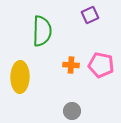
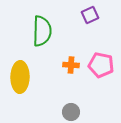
gray circle: moved 1 px left, 1 px down
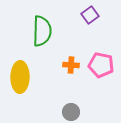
purple square: rotated 12 degrees counterclockwise
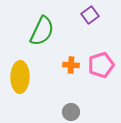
green semicircle: rotated 24 degrees clockwise
pink pentagon: rotated 30 degrees counterclockwise
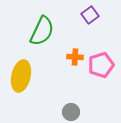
orange cross: moved 4 px right, 8 px up
yellow ellipse: moved 1 px right, 1 px up; rotated 12 degrees clockwise
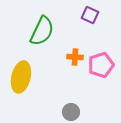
purple square: rotated 30 degrees counterclockwise
yellow ellipse: moved 1 px down
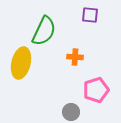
purple square: rotated 18 degrees counterclockwise
green semicircle: moved 2 px right
pink pentagon: moved 5 px left, 25 px down
yellow ellipse: moved 14 px up
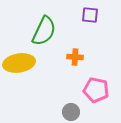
yellow ellipse: moved 2 px left; rotated 68 degrees clockwise
pink pentagon: rotated 30 degrees clockwise
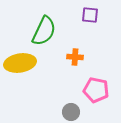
yellow ellipse: moved 1 px right
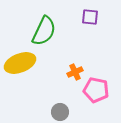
purple square: moved 2 px down
orange cross: moved 15 px down; rotated 28 degrees counterclockwise
yellow ellipse: rotated 12 degrees counterclockwise
gray circle: moved 11 px left
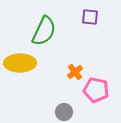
yellow ellipse: rotated 20 degrees clockwise
orange cross: rotated 14 degrees counterclockwise
gray circle: moved 4 px right
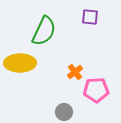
pink pentagon: rotated 15 degrees counterclockwise
